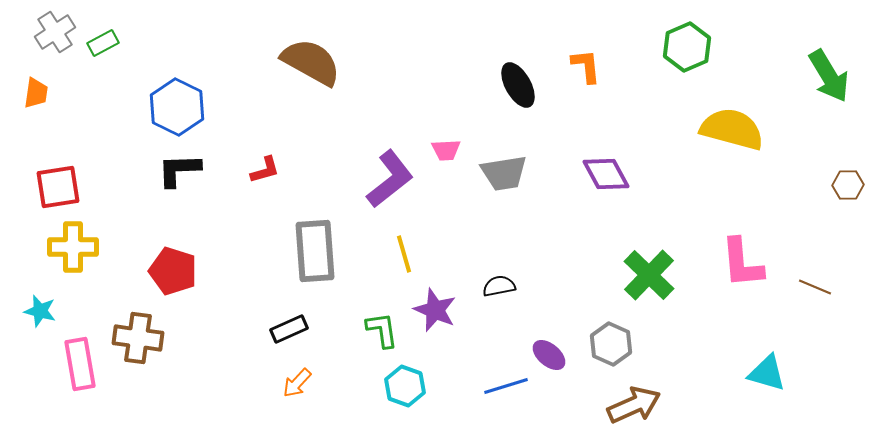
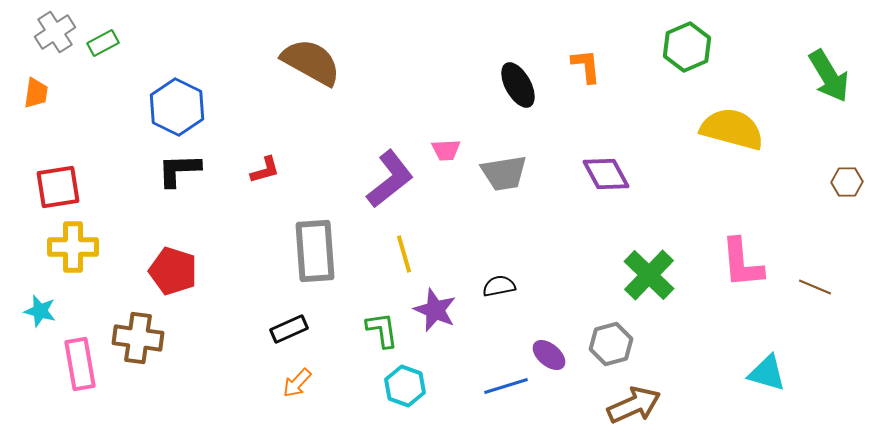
brown hexagon: moved 1 px left, 3 px up
gray hexagon: rotated 21 degrees clockwise
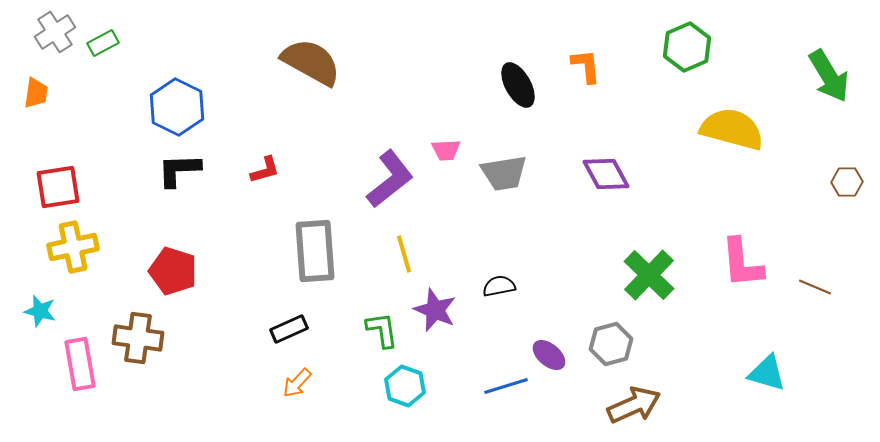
yellow cross: rotated 12 degrees counterclockwise
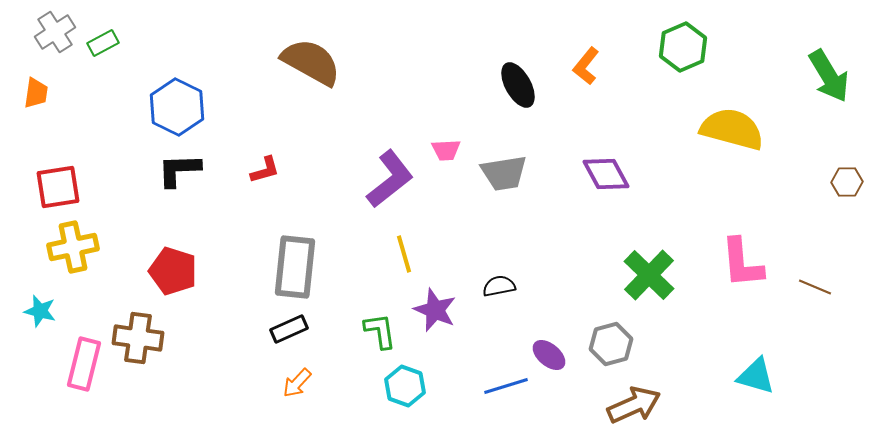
green hexagon: moved 4 px left
orange L-shape: rotated 135 degrees counterclockwise
gray rectangle: moved 20 px left, 16 px down; rotated 10 degrees clockwise
green L-shape: moved 2 px left, 1 px down
pink rectangle: moved 4 px right; rotated 24 degrees clockwise
cyan triangle: moved 11 px left, 3 px down
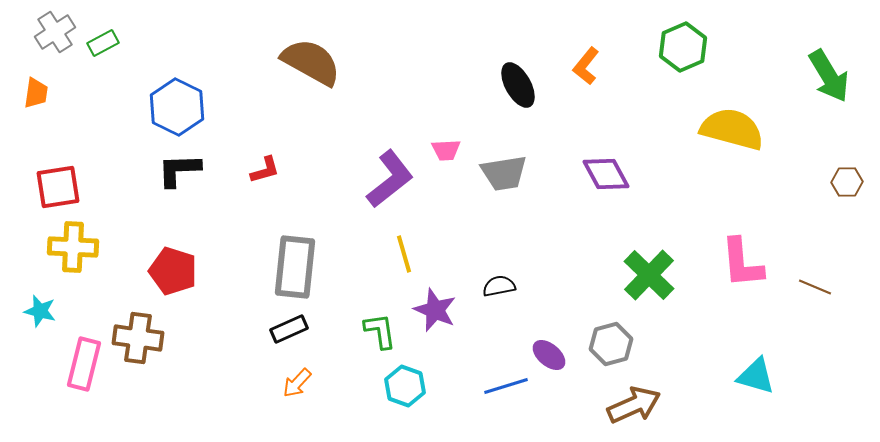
yellow cross: rotated 15 degrees clockwise
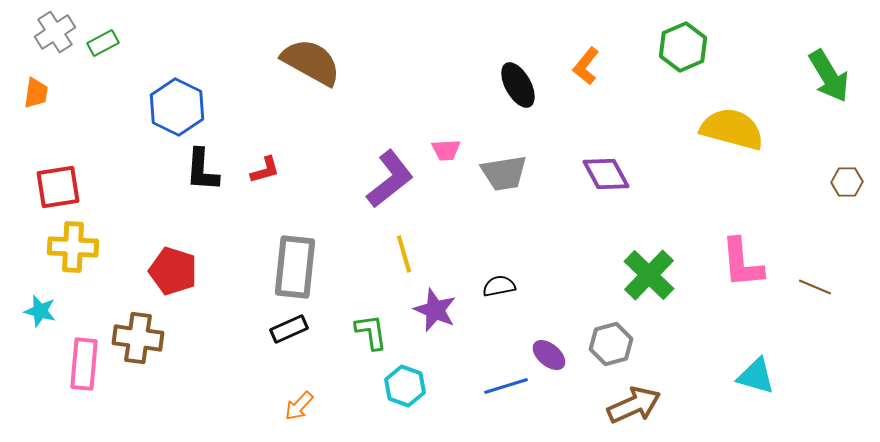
black L-shape: moved 23 px right; rotated 84 degrees counterclockwise
green L-shape: moved 9 px left, 1 px down
pink rectangle: rotated 9 degrees counterclockwise
orange arrow: moved 2 px right, 23 px down
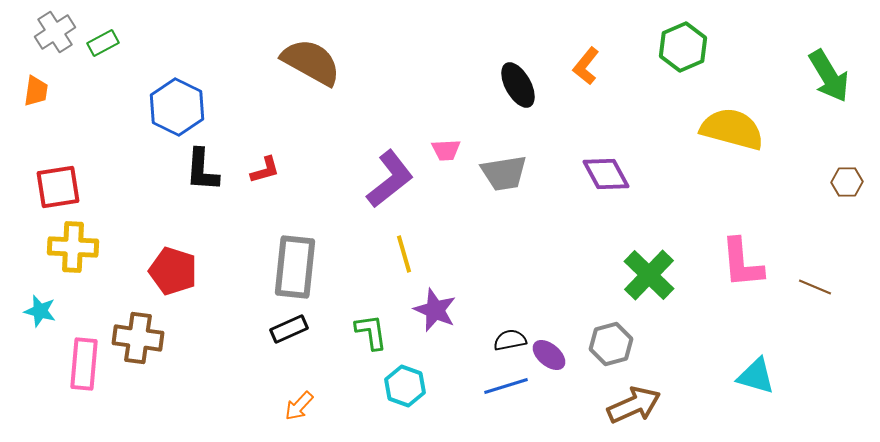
orange trapezoid: moved 2 px up
black semicircle: moved 11 px right, 54 px down
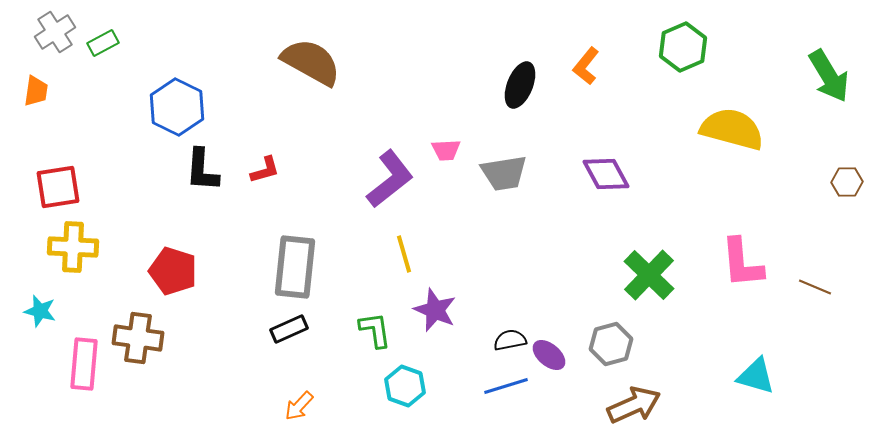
black ellipse: moved 2 px right; rotated 51 degrees clockwise
green L-shape: moved 4 px right, 2 px up
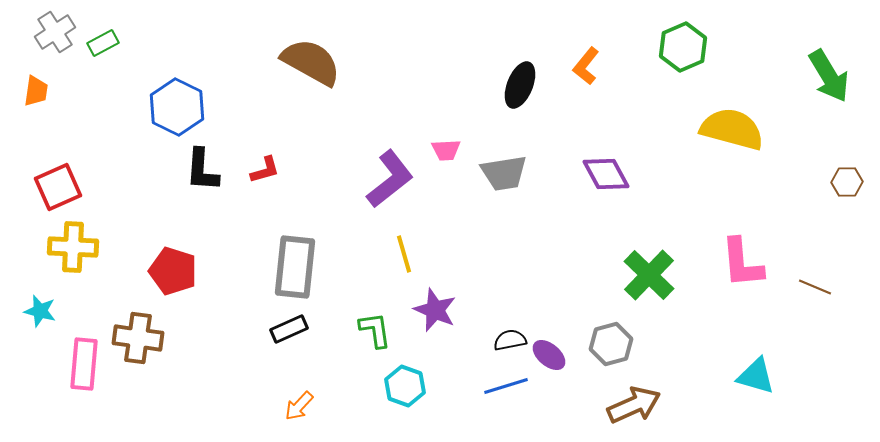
red square: rotated 15 degrees counterclockwise
